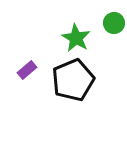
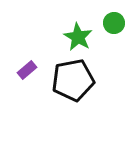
green star: moved 2 px right, 1 px up
black pentagon: rotated 12 degrees clockwise
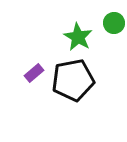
purple rectangle: moved 7 px right, 3 px down
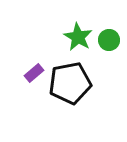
green circle: moved 5 px left, 17 px down
black pentagon: moved 3 px left, 3 px down
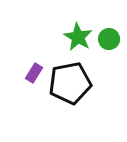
green circle: moved 1 px up
purple rectangle: rotated 18 degrees counterclockwise
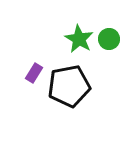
green star: moved 1 px right, 2 px down
black pentagon: moved 1 px left, 3 px down
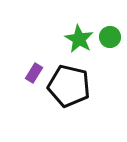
green circle: moved 1 px right, 2 px up
black pentagon: rotated 24 degrees clockwise
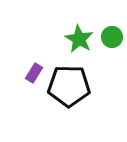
green circle: moved 2 px right
black pentagon: rotated 12 degrees counterclockwise
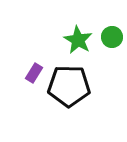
green star: moved 1 px left, 1 px down
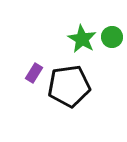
green star: moved 4 px right, 1 px up
black pentagon: rotated 9 degrees counterclockwise
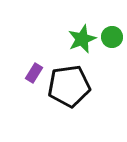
green star: rotated 20 degrees clockwise
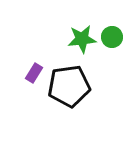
green star: rotated 16 degrees clockwise
